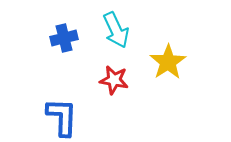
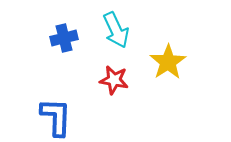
blue L-shape: moved 6 px left
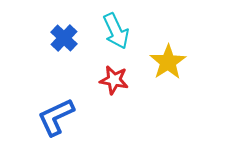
cyan arrow: moved 1 px down
blue cross: rotated 32 degrees counterclockwise
blue L-shape: rotated 117 degrees counterclockwise
